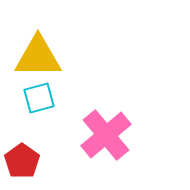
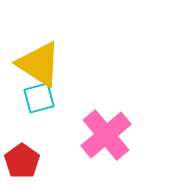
yellow triangle: moved 1 px right, 7 px down; rotated 33 degrees clockwise
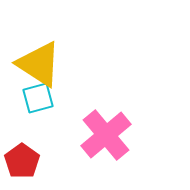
cyan square: moved 1 px left
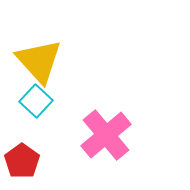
yellow triangle: moved 3 px up; rotated 15 degrees clockwise
cyan square: moved 2 px left, 3 px down; rotated 32 degrees counterclockwise
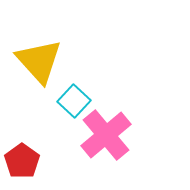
cyan square: moved 38 px right
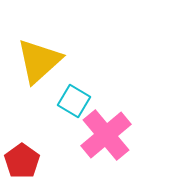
yellow triangle: rotated 30 degrees clockwise
cyan square: rotated 12 degrees counterclockwise
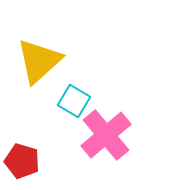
red pentagon: rotated 20 degrees counterclockwise
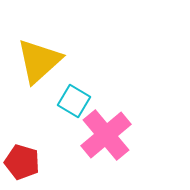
red pentagon: moved 1 px down
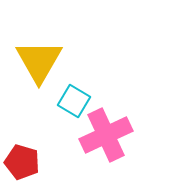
yellow triangle: rotated 18 degrees counterclockwise
pink cross: rotated 15 degrees clockwise
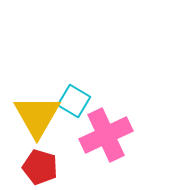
yellow triangle: moved 2 px left, 55 px down
red pentagon: moved 18 px right, 5 px down
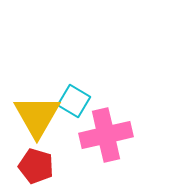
pink cross: rotated 12 degrees clockwise
red pentagon: moved 4 px left, 1 px up
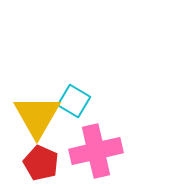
pink cross: moved 10 px left, 16 px down
red pentagon: moved 5 px right, 3 px up; rotated 8 degrees clockwise
